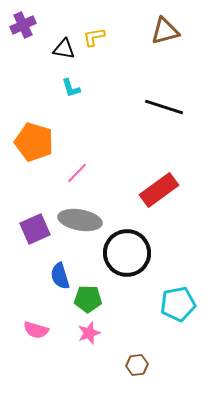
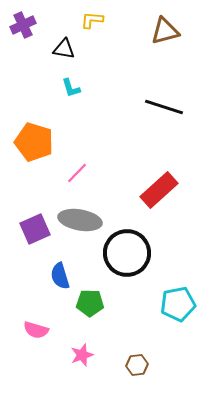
yellow L-shape: moved 2 px left, 17 px up; rotated 15 degrees clockwise
red rectangle: rotated 6 degrees counterclockwise
green pentagon: moved 2 px right, 4 px down
pink star: moved 7 px left, 22 px down
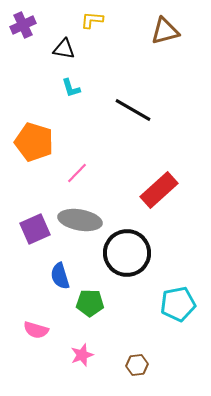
black line: moved 31 px left, 3 px down; rotated 12 degrees clockwise
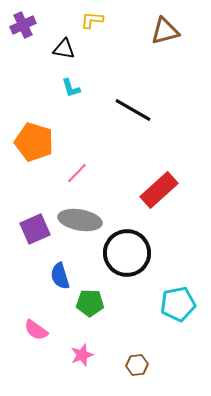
pink semicircle: rotated 20 degrees clockwise
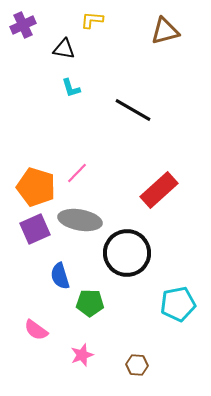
orange pentagon: moved 2 px right, 45 px down
brown hexagon: rotated 10 degrees clockwise
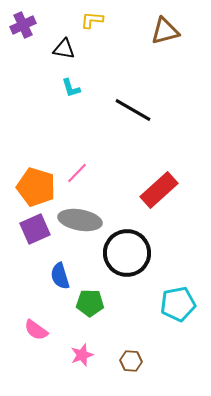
brown hexagon: moved 6 px left, 4 px up
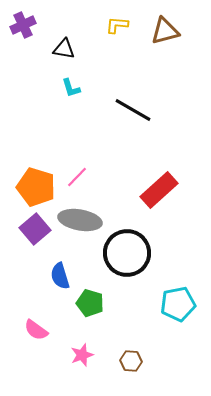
yellow L-shape: moved 25 px right, 5 px down
pink line: moved 4 px down
purple square: rotated 16 degrees counterclockwise
green pentagon: rotated 16 degrees clockwise
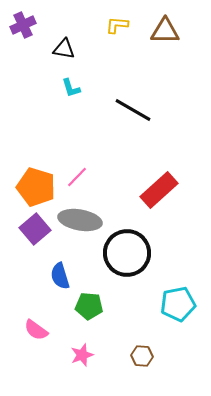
brown triangle: rotated 16 degrees clockwise
green pentagon: moved 1 px left, 3 px down; rotated 12 degrees counterclockwise
brown hexagon: moved 11 px right, 5 px up
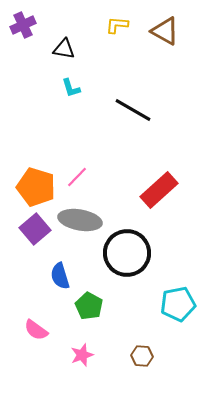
brown triangle: rotated 28 degrees clockwise
green pentagon: rotated 24 degrees clockwise
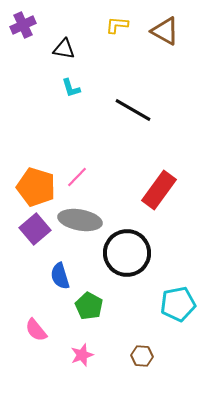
red rectangle: rotated 12 degrees counterclockwise
pink semicircle: rotated 15 degrees clockwise
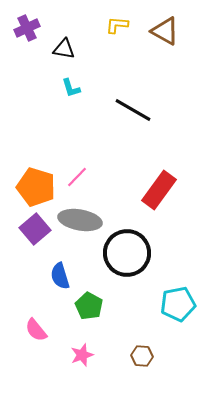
purple cross: moved 4 px right, 3 px down
